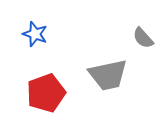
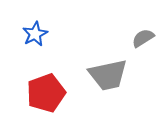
blue star: rotated 25 degrees clockwise
gray semicircle: rotated 100 degrees clockwise
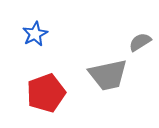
gray semicircle: moved 3 px left, 4 px down
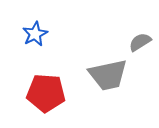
red pentagon: rotated 24 degrees clockwise
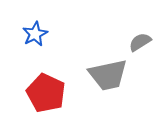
red pentagon: rotated 21 degrees clockwise
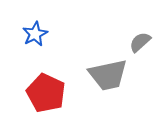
gray semicircle: rotated 10 degrees counterclockwise
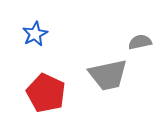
gray semicircle: rotated 30 degrees clockwise
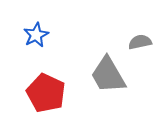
blue star: moved 1 px right, 1 px down
gray trapezoid: rotated 72 degrees clockwise
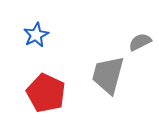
gray semicircle: rotated 15 degrees counterclockwise
gray trapezoid: rotated 45 degrees clockwise
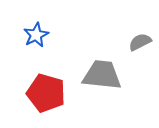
gray trapezoid: moved 6 px left; rotated 81 degrees clockwise
red pentagon: rotated 9 degrees counterclockwise
